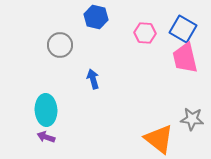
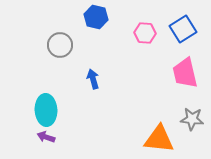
blue square: rotated 28 degrees clockwise
pink trapezoid: moved 15 px down
orange triangle: rotated 32 degrees counterclockwise
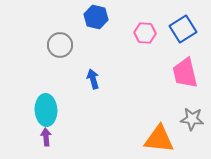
purple arrow: rotated 66 degrees clockwise
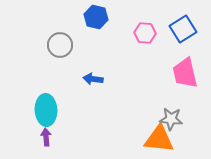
blue arrow: rotated 66 degrees counterclockwise
gray star: moved 21 px left
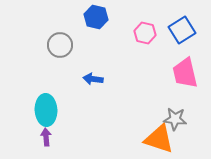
blue square: moved 1 px left, 1 px down
pink hexagon: rotated 10 degrees clockwise
gray star: moved 4 px right
orange triangle: rotated 12 degrees clockwise
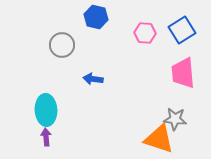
pink hexagon: rotated 10 degrees counterclockwise
gray circle: moved 2 px right
pink trapezoid: moved 2 px left; rotated 8 degrees clockwise
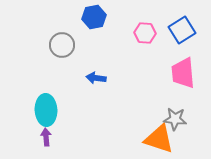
blue hexagon: moved 2 px left; rotated 25 degrees counterclockwise
blue arrow: moved 3 px right, 1 px up
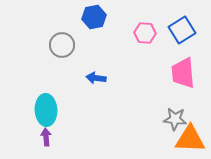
orange triangle: moved 31 px right; rotated 16 degrees counterclockwise
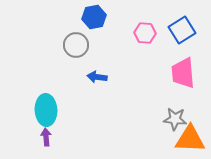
gray circle: moved 14 px right
blue arrow: moved 1 px right, 1 px up
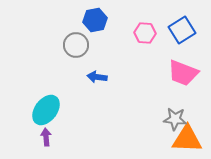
blue hexagon: moved 1 px right, 3 px down
pink trapezoid: rotated 64 degrees counterclockwise
cyan ellipse: rotated 40 degrees clockwise
orange triangle: moved 3 px left
